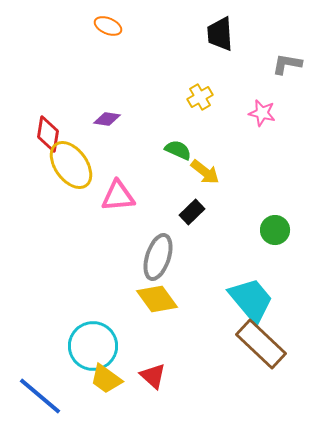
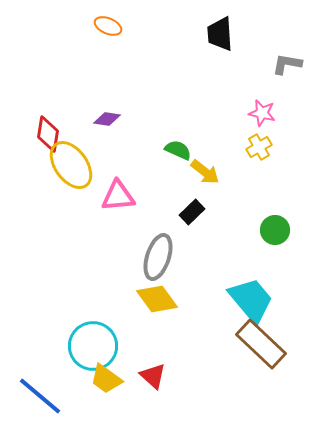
yellow cross: moved 59 px right, 50 px down
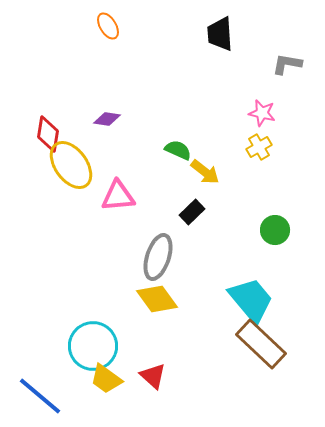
orange ellipse: rotated 36 degrees clockwise
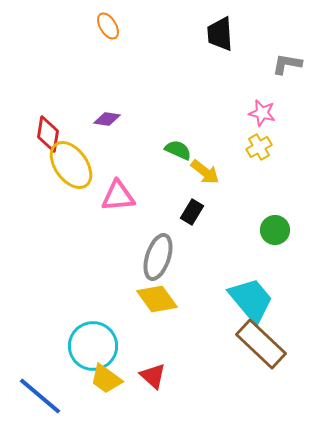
black rectangle: rotated 15 degrees counterclockwise
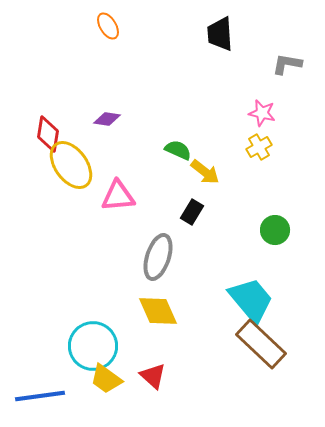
yellow diamond: moved 1 px right, 12 px down; rotated 12 degrees clockwise
blue line: rotated 48 degrees counterclockwise
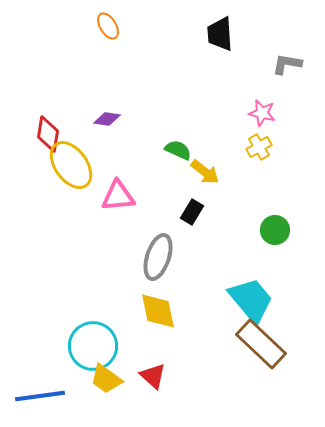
yellow diamond: rotated 12 degrees clockwise
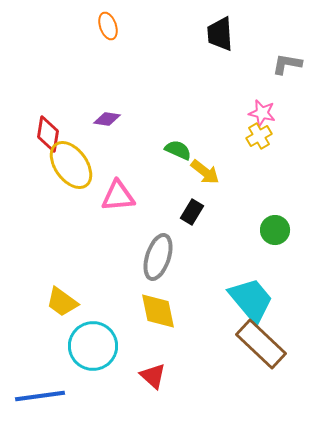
orange ellipse: rotated 12 degrees clockwise
yellow cross: moved 11 px up
yellow trapezoid: moved 44 px left, 77 px up
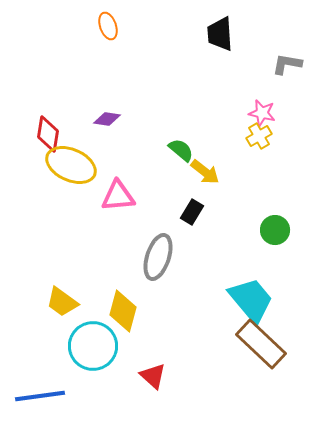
green semicircle: moved 3 px right; rotated 16 degrees clockwise
yellow ellipse: rotated 30 degrees counterclockwise
yellow diamond: moved 35 px left; rotated 27 degrees clockwise
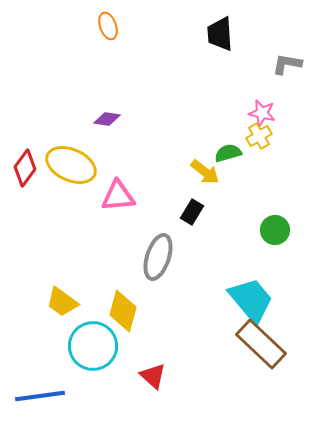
red diamond: moved 23 px left, 34 px down; rotated 27 degrees clockwise
green semicircle: moved 47 px right, 3 px down; rotated 56 degrees counterclockwise
